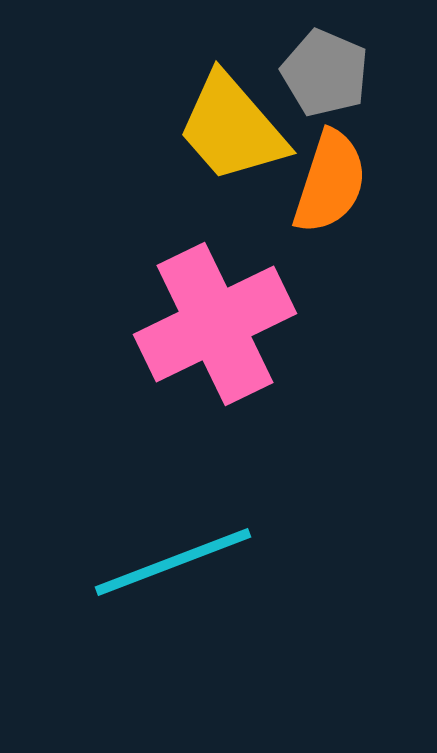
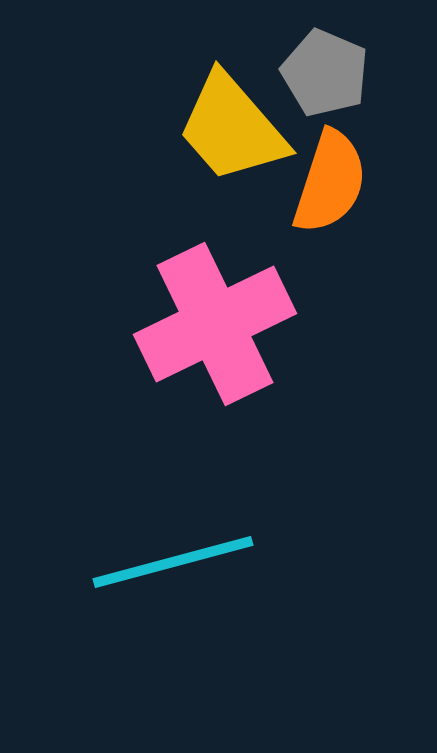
cyan line: rotated 6 degrees clockwise
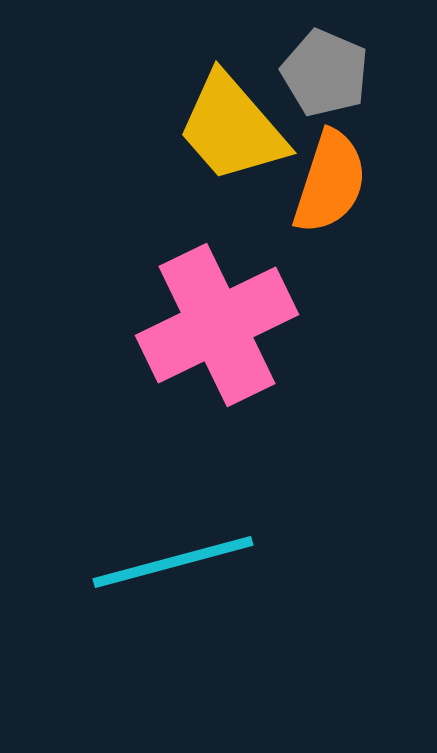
pink cross: moved 2 px right, 1 px down
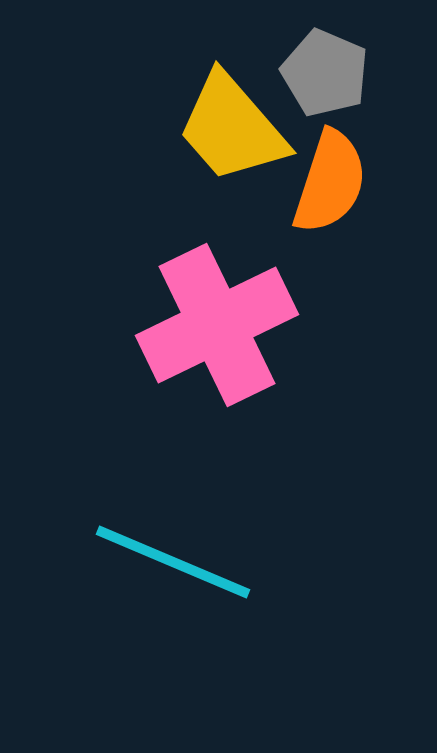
cyan line: rotated 38 degrees clockwise
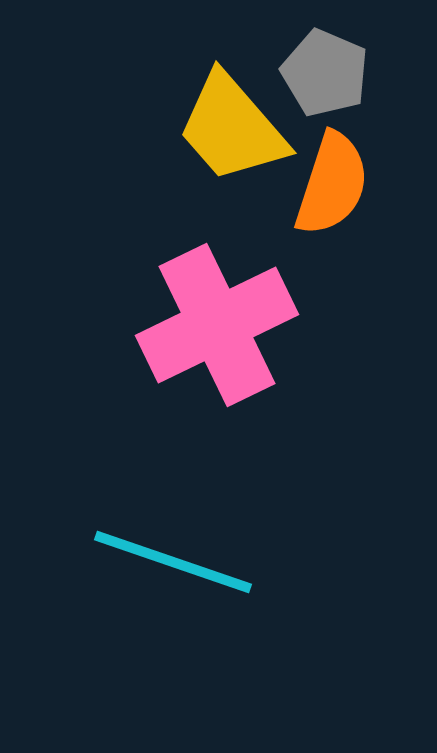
orange semicircle: moved 2 px right, 2 px down
cyan line: rotated 4 degrees counterclockwise
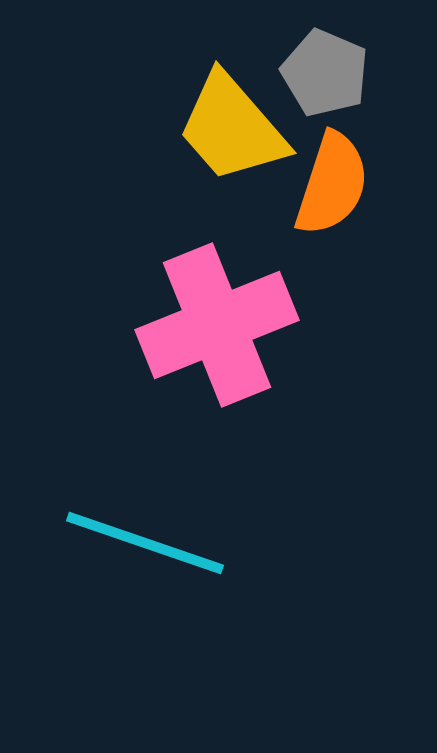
pink cross: rotated 4 degrees clockwise
cyan line: moved 28 px left, 19 px up
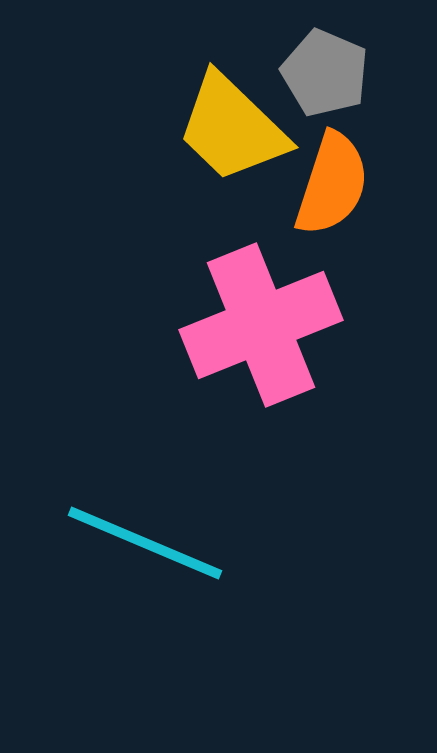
yellow trapezoid: rotated 5 degrees counterclockwise
pink cross: moved 44 px right
cyan line: rotated 4 degrees clockwise
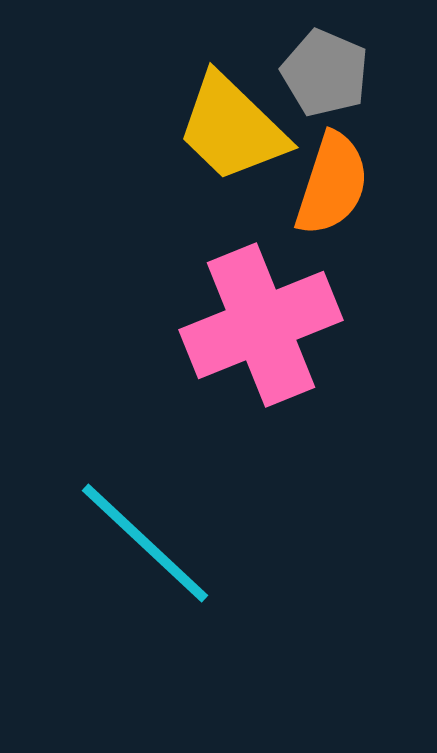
cyan line: rotated 20 degrees clockwise
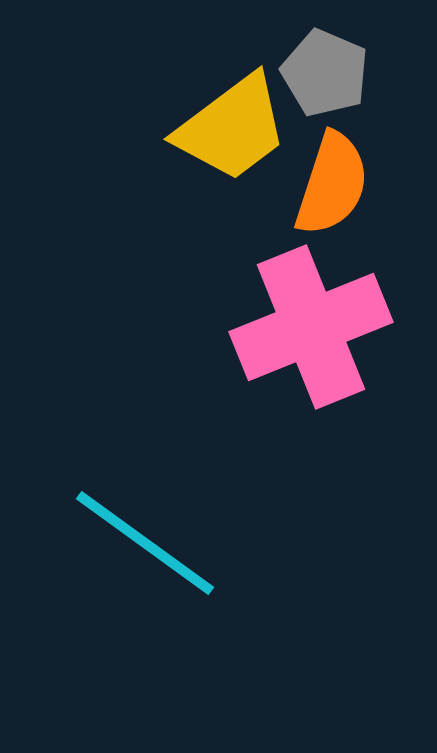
yellow trapezoid: rotated 81 degrees counterclockwise
pink cross: moved 50 px right, 2 px down
cyan line: rotated 7 degrees counterclockwise
